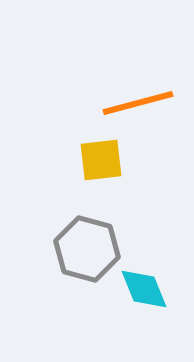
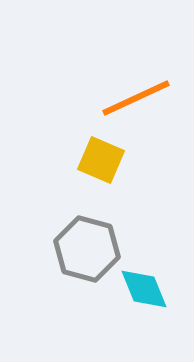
orange line: moved 2 px left, 5 px up; rotated 10 degrees counterclockwise
yellow square: rotated 30 degrees clockwise
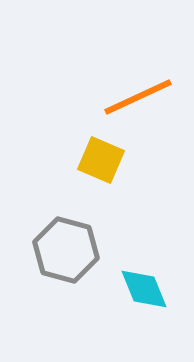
orange line: moved 2 px right, 1 px up
gray hexagon: moved 21 px left, 1 px down
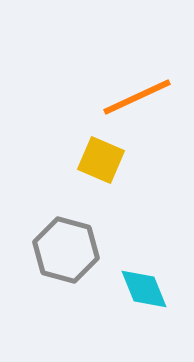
orange line: moved 1 px left
